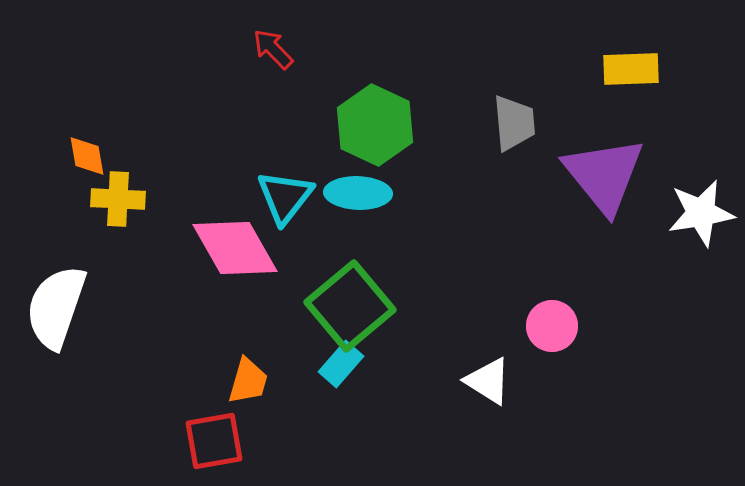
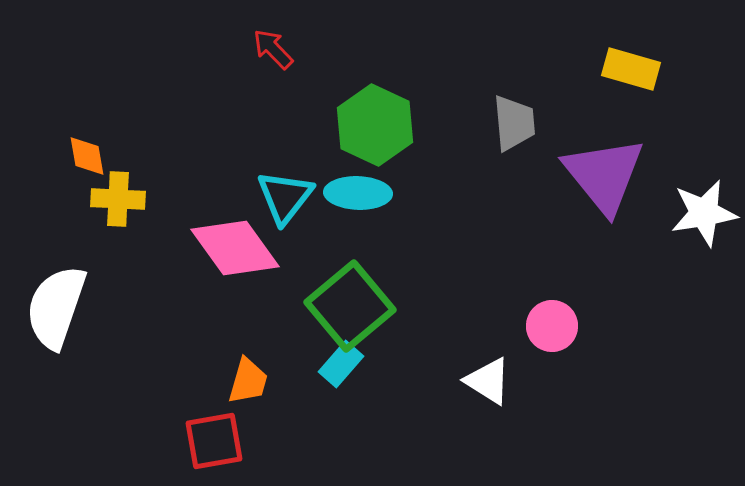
yellow rectangle: rotated 18 degrees clockwise
white star: moved 3 px right
pink diamond: rotated 6 degrees counterclockwise
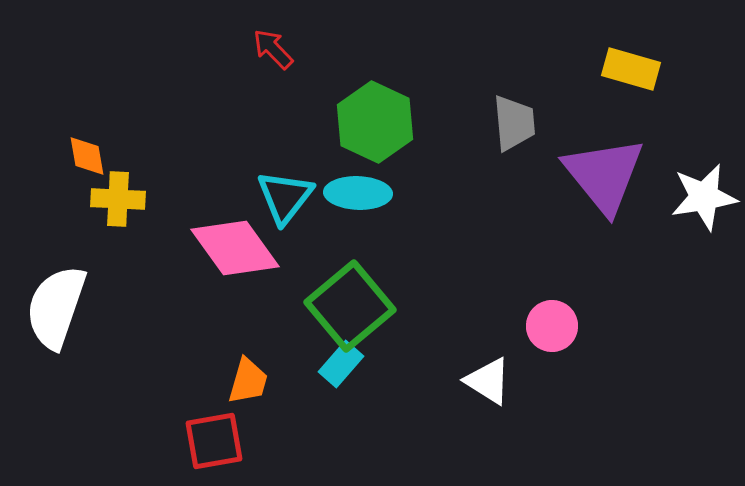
green hexagon: moved 3 px up
white star: moved 16 px up
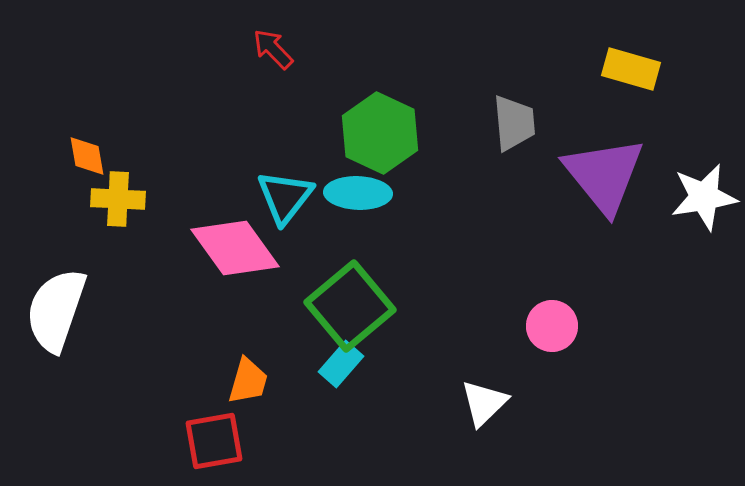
green hexagon: moved 5 px right, 11 px down
white semicircle: moved 3 px down
white triangle: moved 4 px left, 22 px down; rotated 44 degrees clockwise
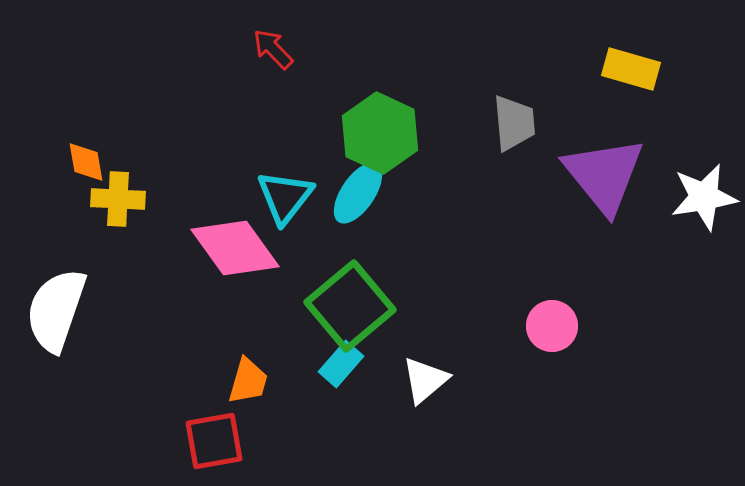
orange diamond: moved 1 px left, 6 px down
cyan ellipse: rotated 58 degrees counterclockwise
white triangle: moved 59 px left, 23 px up; rotated 4 degrees clockwise
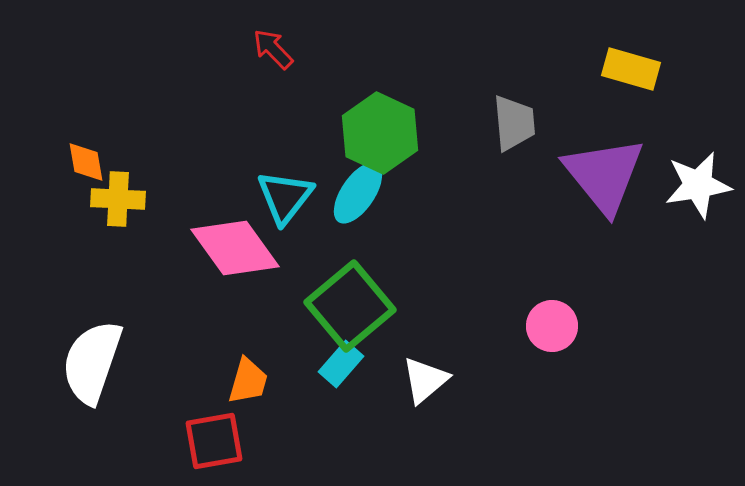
white star: moved 6 px left, 12 px up
white semicircle: moved 36 px right, 52 px down
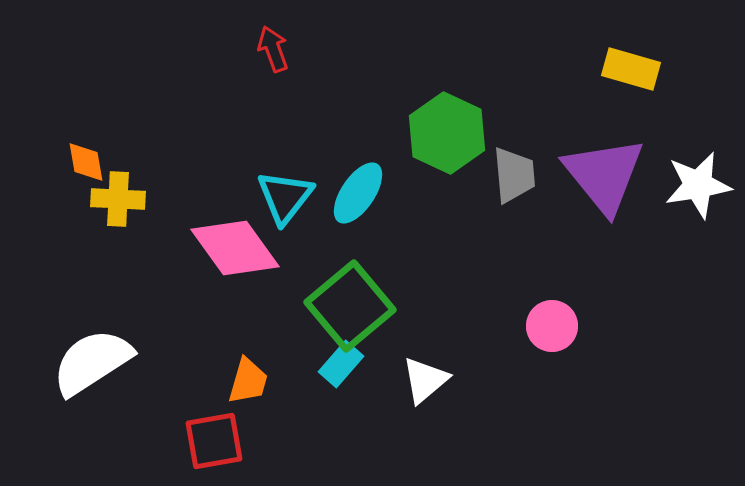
red arrow: rotated 24 degrees clockwise
gray trapezoid: moved 52 px down
green hexagon: moved 67 px right
white semicircle: rotated 38 degrees clockwise
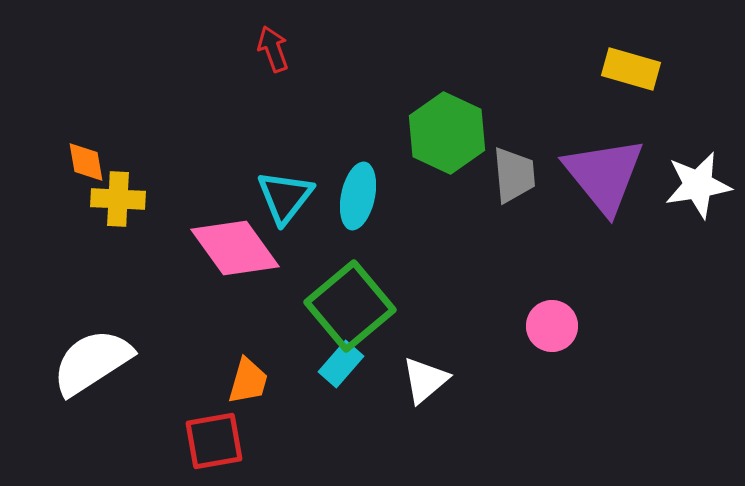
cyan ellipse: moved 3 px down; rotated 22 degrees counterclockwise
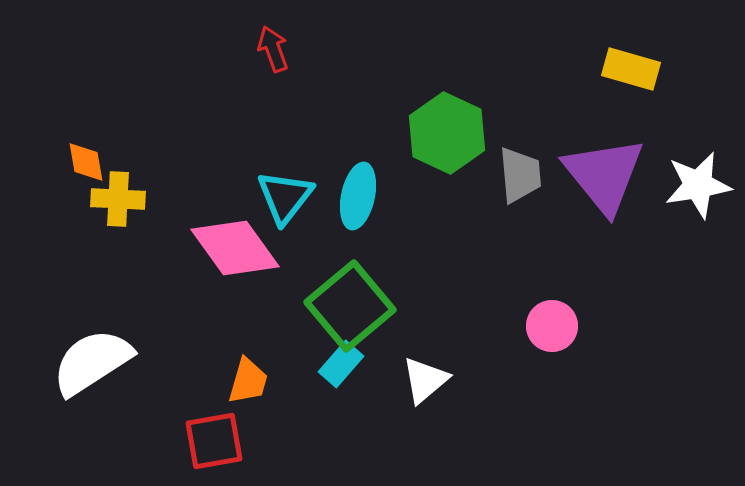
gray trapezoid: moved 6 px right
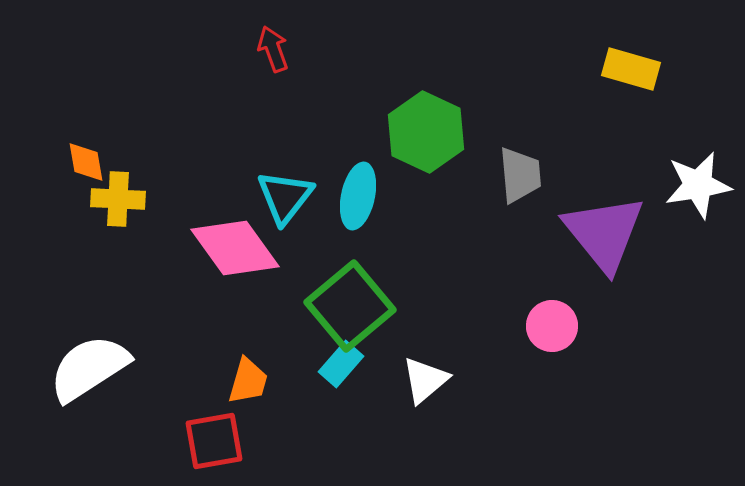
green hexagon: moved 21 px left, 1 px up
purple triangle: moved 58 px down
white semicircle: moved 3 px left, 6 px down
